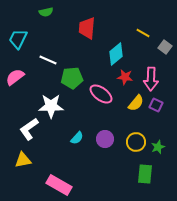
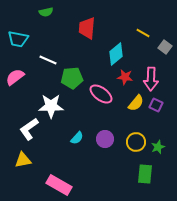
cyan trapezoid: rotated 105 degrees counterclockwise
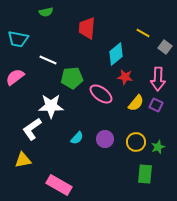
pink arrow: moved 7 px right
white L-shape: moved 3 px right
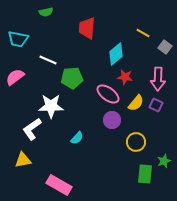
pink ellipse: moved 7 px right
purple circle: moved 7 px right, 19 px up
green star: moved 6 px right, 14 px down
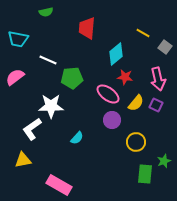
pink arrow: rotated 15 degrees counterclockwise
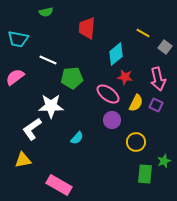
yellow semicircle: rotated 12 degrees counterclockwise
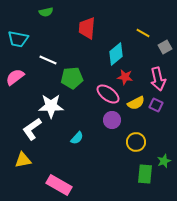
gray square: rotated 24 degrees clockwise
yellow semicircle: rotated 36 degrees clockwise
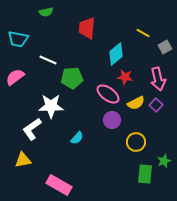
purple square: rotated 16 degrees clockwise
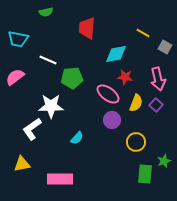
gray square: rotated 32 degrees counterclockwise
cyan diamond: rotated 30 degrees clockwise
yellow semicircle: rotated 42 degrees counterclockwise
yellow triangle: moved 1 px left, 4 px down
pink rectangle: moved 1 px right, 6 px up; rotated 30 degrees counterclockwise
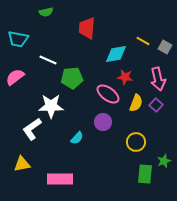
yellow line: moved 8 px down
purple circle: moved 9 px left, 2 px down
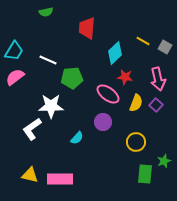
cyan trapezoid: moved 4 px left, 12 px down; rotated 70 degrees counterclockwise
cyan diamond: moved 1 px left, 1 px up; rotated 35 degrees counterclockwise
yellow triangle: moved 8 px right, 11 px down; rotated 24 degrees clockwise
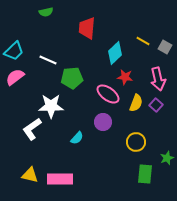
cyan trapezoid: rotated 15 degrees clockwise
green star: moved 3 px right, 3 px up
